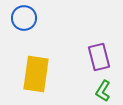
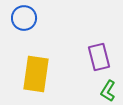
green L-shape: moved 5 px right
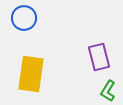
yellow rectangle: moved 5 px left
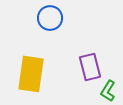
blue circle: moved 26 px right
purple rectangle: moved 9 px left, 10 px down
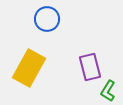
blue circle: moved 3 px left, 1 px down
yellow rectangle: moved 2 px left, 6 px up; rotated 21 degrees clockwise
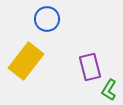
yellow rectangle: moved 3 px left, 7 px up; rotated 9 degrees clockwise
green L-shape: moved 1 px right, 1 px up
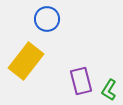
purple rectangle: moved 9 px left, 14 px down
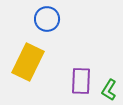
yellow rectangle: moved 2 px right, 1 px down; rotated 12 degrees counterclockwise
purple rectangle: rotated 16 degrees clockwise
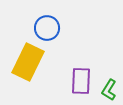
blue circle: moved 9 px down
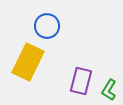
blue circle: moved 2 px up
purple rectangle: rotated 12 degrees clockwise
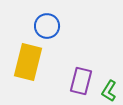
yellow rectangle: rotated 12 degrees counterclockwise
green L-shape: moved 1 px down
